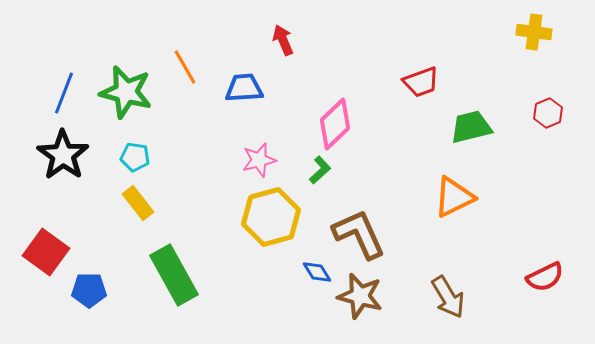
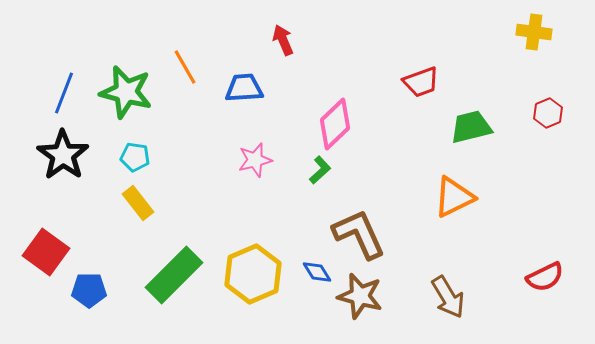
pink star: moved 4 px left
yellow hexagon: moved 18 px left, 57 px down; rotated 8 degrees counterclockwise
green rectangle: rotated 74 degrees clockwise
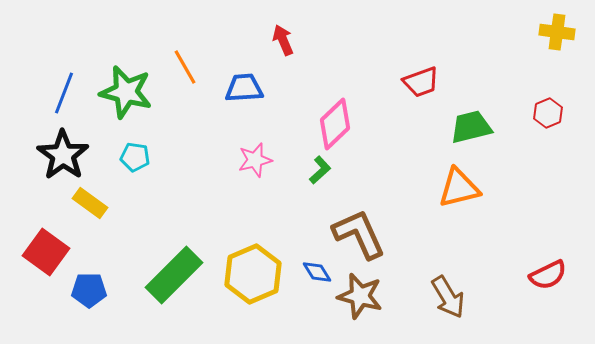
yellow cross: moved 23 px right
orange triangle: moved 5 px right, 9 px up; rotated 12 degrees clockwise
yellow rectangle: moved 48 px left; rotated 16 degrees counterclockwise
red semicircle: moved 3 px right, 2 px up
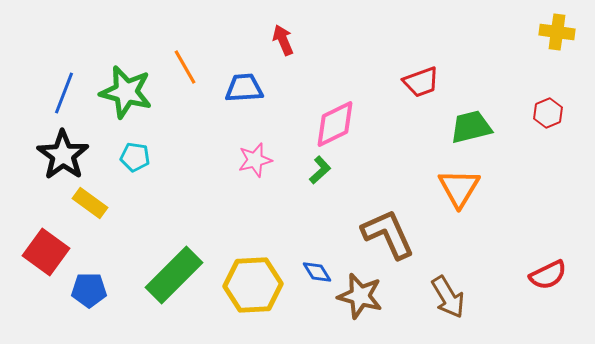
pink diamond: rotated 18 degrees clockwise
orange triangle: rotated 45 degrees counterclockwise
brown L-shape: moved 29 px right
yellow hexagon: moved 11 px down; rotated 20 degrees clockwise
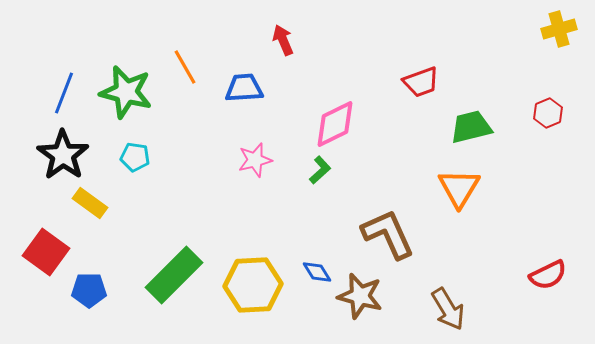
yellow cross: moved 2 px right, 3 px up; rotated 24 degrees counterclockwise
brown arrow: moved 12 px down
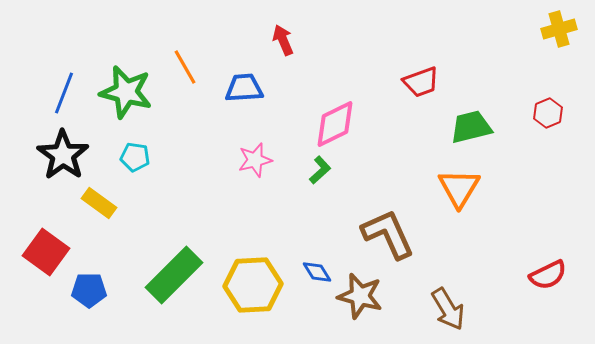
yellow rectangle: moved 9 px right
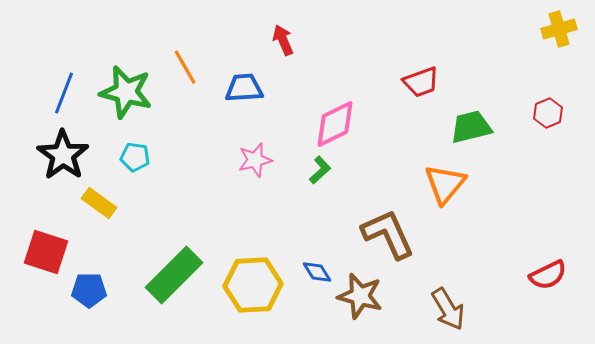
orange triangle: moved 14 px left, 4 px up; rotated 9 degrees clockwise
red square: rotated 18 degrees counterclockwise
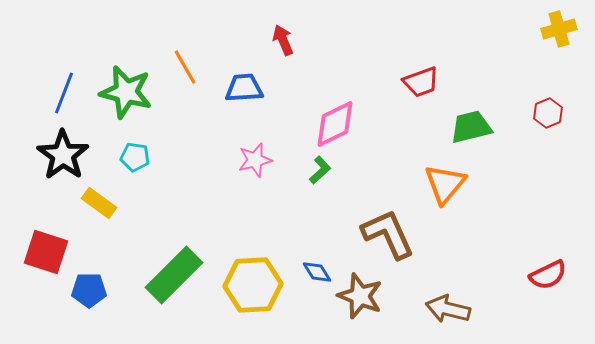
brown star: rotated 6 degrees clockwise
brown arrow: rotated 135 degrees clockwise
